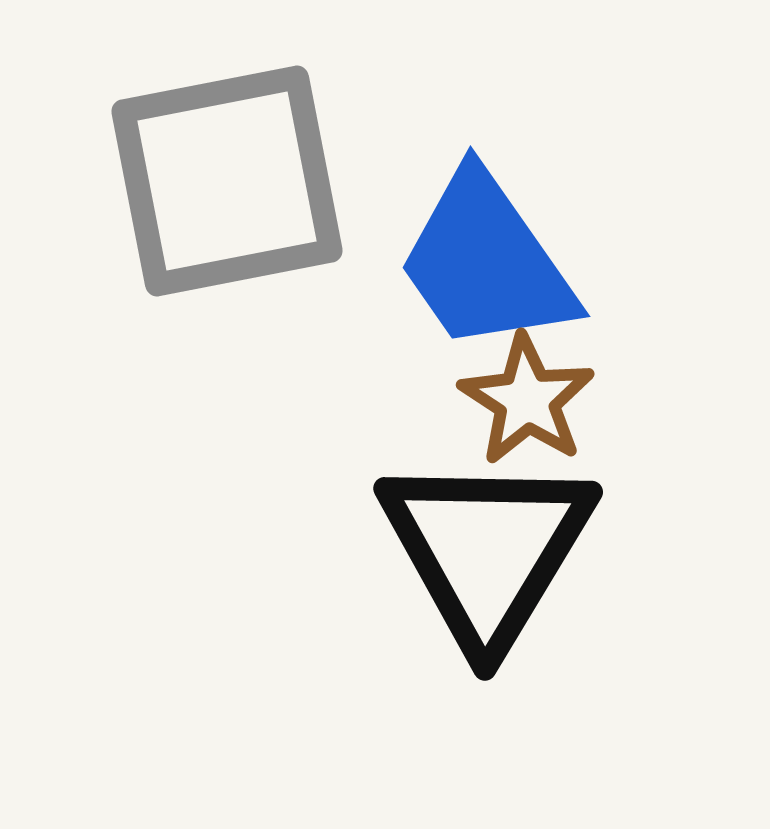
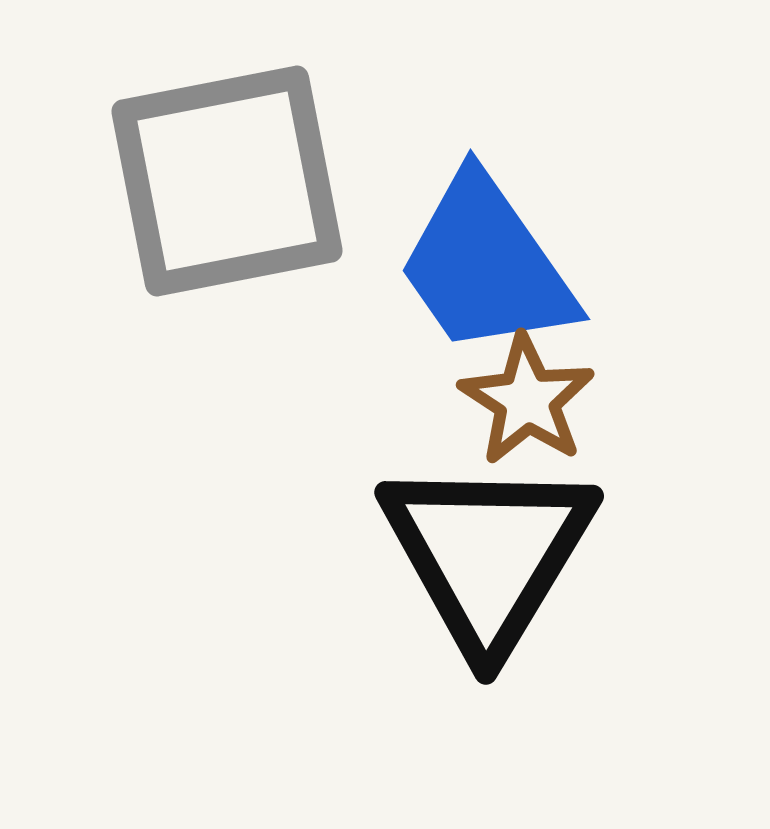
blue trapezoid: moved 3 px down
black triangle: moved 1 px right, 4 px down
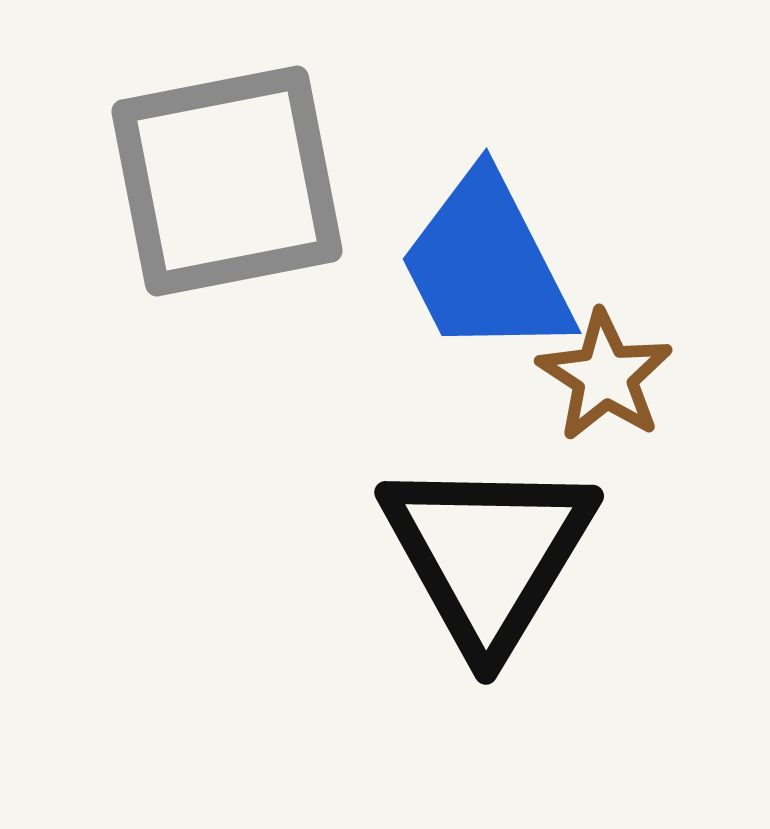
blue trapezoid: rotated 8 degrees clockwise
brown star: moved 78 px right, 24 px up
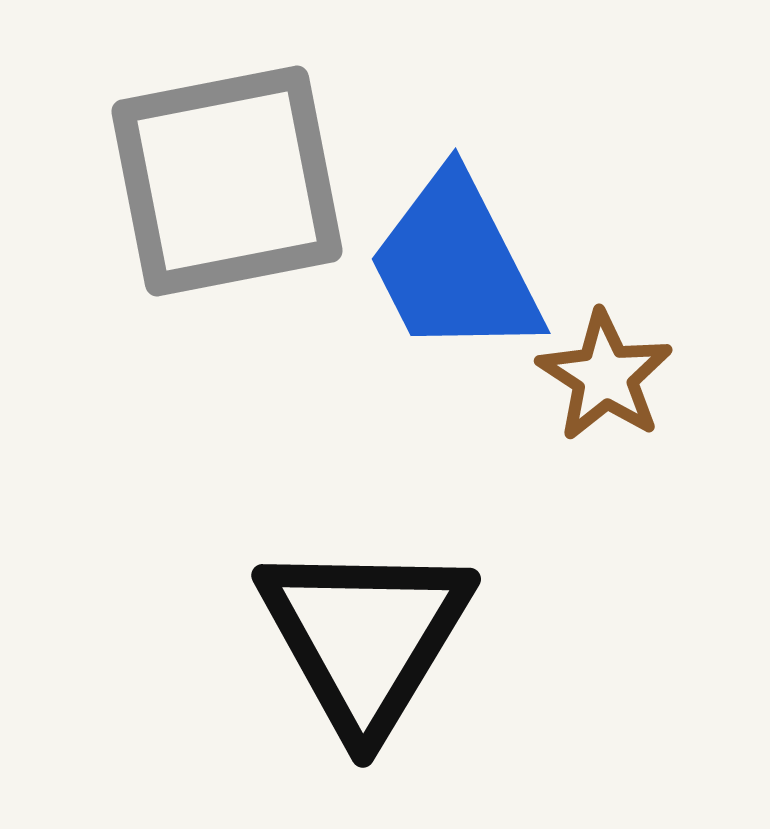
blue trapezoid: moved 31 px left
black triangle: moved 123 px left, 83 px down
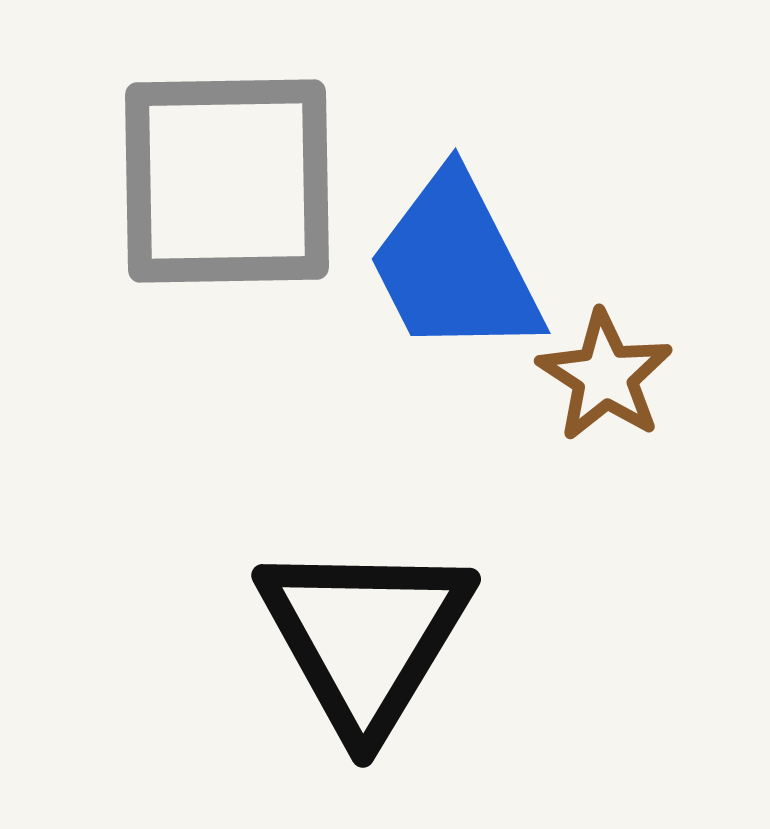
gray square: rotated 10 degrees clockwise
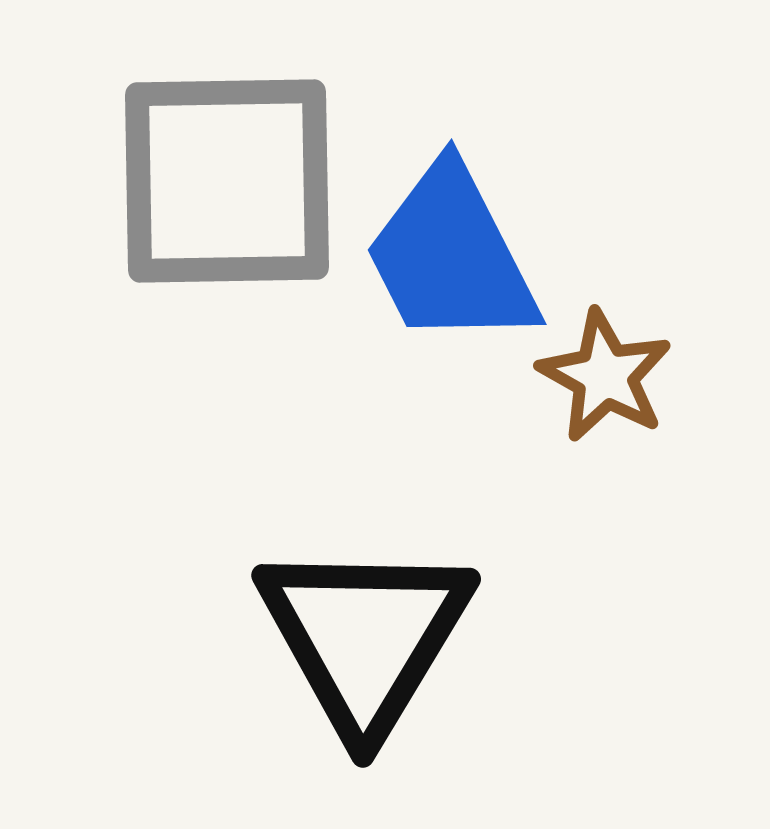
blue trapezoid: moved 4 px left, 9 px up
brown star: rotated 4 degrees counterclockwise
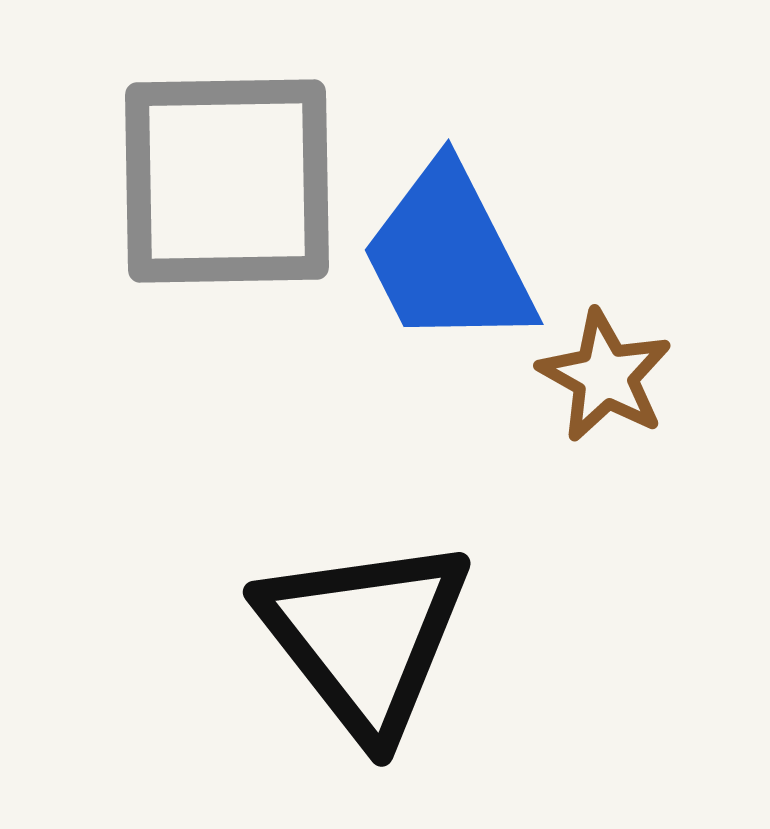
blue trapezoid: moved 3 px left
black triangle: rotated 9 degrees counterclockwise
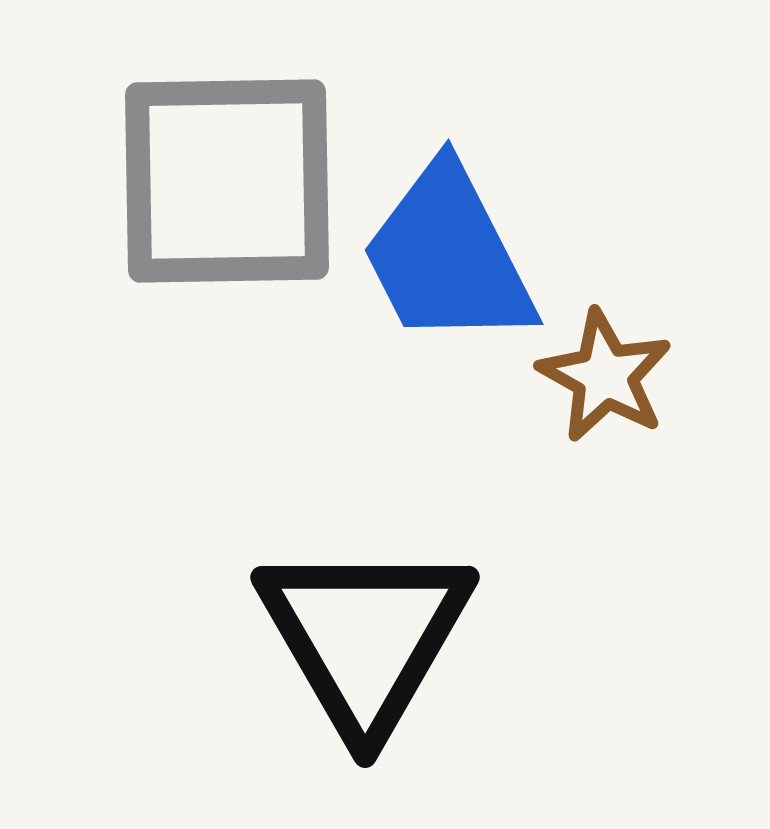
black triangle: rotated 8 degrees clockwise
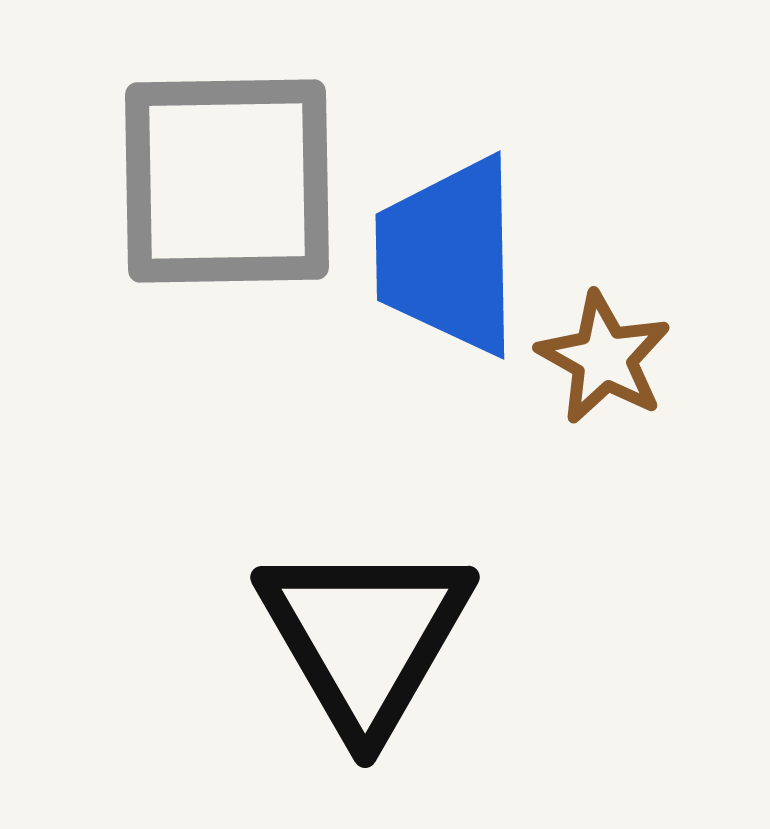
blue trapezoid: rotated 26 degrees clockwise
brown star: moved 1 px left, 18 px up
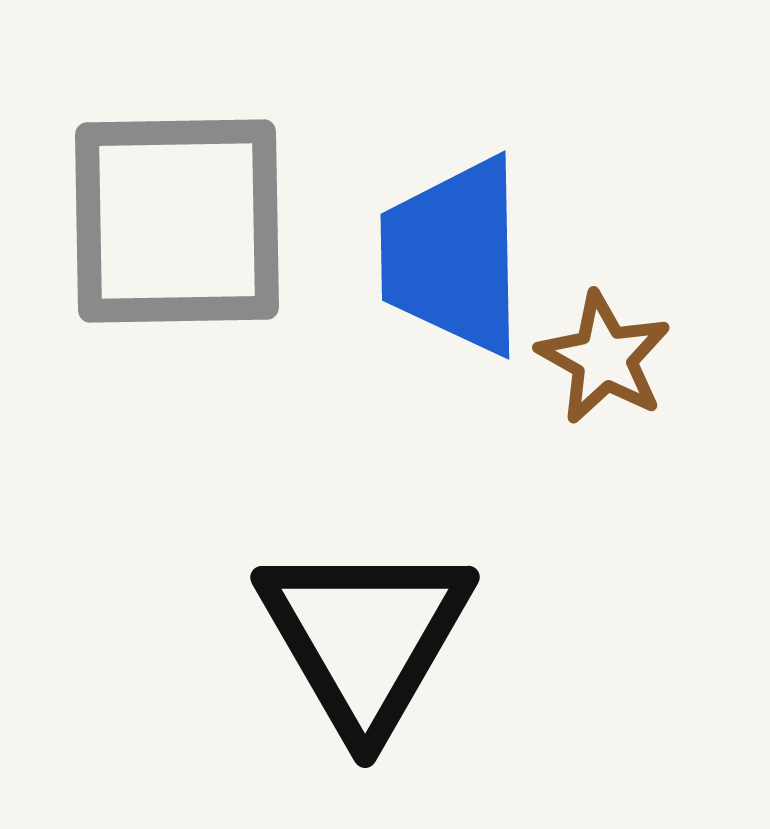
gray square: moved 50 px left, 40 px down
blue trapezoid: moved 5 px right
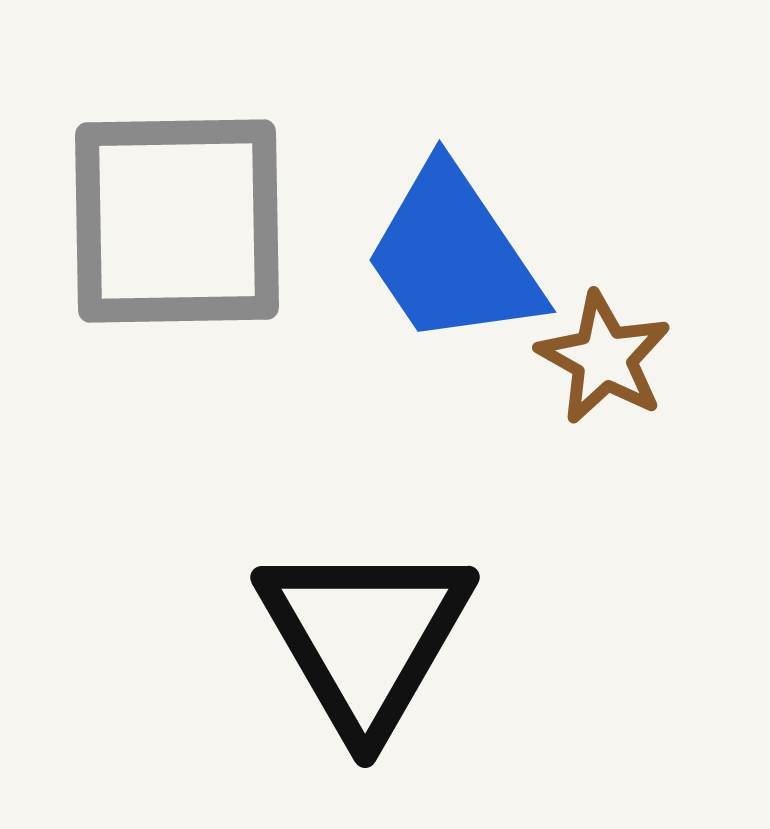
blue trapezoid: rotated 33 degrees counterclockwise
